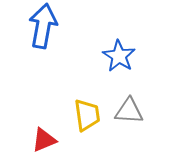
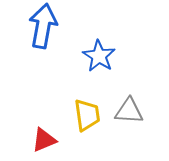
blue star: moved 20 px left
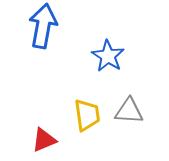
blue star: moved 9 px right
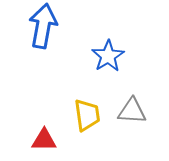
blue star: rotated 8 degrees clockwise
gray triangle: moved 3 px right
red triangle: rotated 24 degrees clockwise
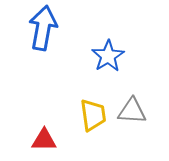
blue arrow: moved 2 px down
yellow trapezoid: moved 6 px right
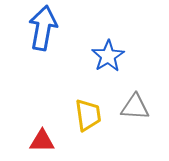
gray triangle: moved 3 px right, 4 px up
yellow trapezoid: moved 5 px left
red triangle: moved 2 px left, 1 px down
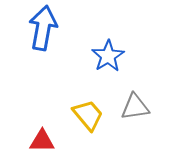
gray triangle: rotated 12 degrees counterclockwise
yellow trapezoid: rotated 32 degrees counterclockwise
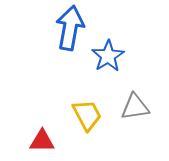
blue arrow: moved 27 px right
yellow trapezoid: moved 1 px left; rotated 12 degrees clockwise
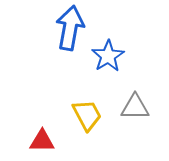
gray triangle: rotated 8 degrees clockwise
